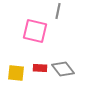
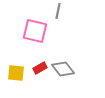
red rectangle: rotated 32 degrees counterclockwise
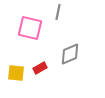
gray line: moved 1 px down
pink square: moved 5 px left, 3 px up
gray diamond: moved 7 px right, 15 px up; rotated 75 degrees counterclockwise
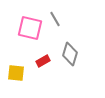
gray line: moved 3 px left, 7 px down; rotated 42 degrees counterclockwise
gray diamond: rotated 50 degrees counterclockwise
red rectangle: moved 3 px right, 7 px up
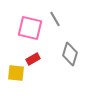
red rectangle: moved 10 px left, 2 px up
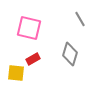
gray line: moved 25 px right
pink square: moved 1 px left
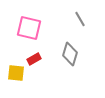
red rectangle: moved 1 px right
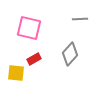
gray line: rotated 63 degrees counterclockwise
gray diamond: rotated 25 degrees clockwise
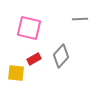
gray diamond: moved 9 px left, 2 px down
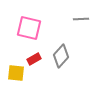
gray line: moved 1 px right
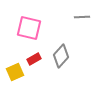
gray line: moved 1 px right, 2 px up
yellow square: moved 1 px left, 1 px up; rotated 30 degrees counterclockwise
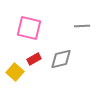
gray line: moved 9 px down
gray diamond: moved 3 px down; rotated 35 degrees clockwise
yellow square: rotated 24 degrees counterclockwise
